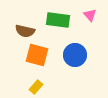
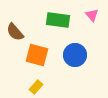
pink triangle: moved 2 px right
brown semicircle: moved 10 px left, 1 px down; rotated 36 degrees clockwise
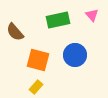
green rectangle: rotated 20 degrees counterclockwise
orange square: moved 1 px right, 5 px down
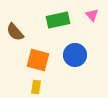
yellow rectangle: rotated 32 degrees counterclockwise
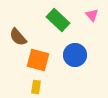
green rectangle: rotated 55 degrees clockwise
brown semicircle: moved 3 px right, 5 px down
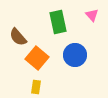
green rectangle: moved 2 px down; rotated 35 degrees clockwise
orange square: moved 1 px left, 2 px up; rotated 25 degrees clockwise
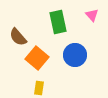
yellow rectangle: moved 3 px right, 1 px down
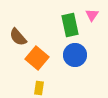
pink triangle: rotated 16 degrees clockwise
green rectangle: moved 12 px right, 3 px down
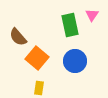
blue circle: moved 6 px down
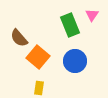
green rectangle: rotated 10 degrees counterclockwise
brown semicircle: moved 1 px right, 1 px down
orange square: moved 1 px right, 1 px up
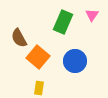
green rectangle: moved 7 px left, 3 px up; rotated 45 degrees clockwise
brown semicircle: rotated 12 degrees clockwise
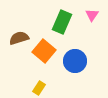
green rectangle: moved 1 px left
brown semicircle: rotated 102 degrees clockwise
orange square: moved 6 px right, 6 px up
yellow rectangle: rotated 24 degrees clockwise
